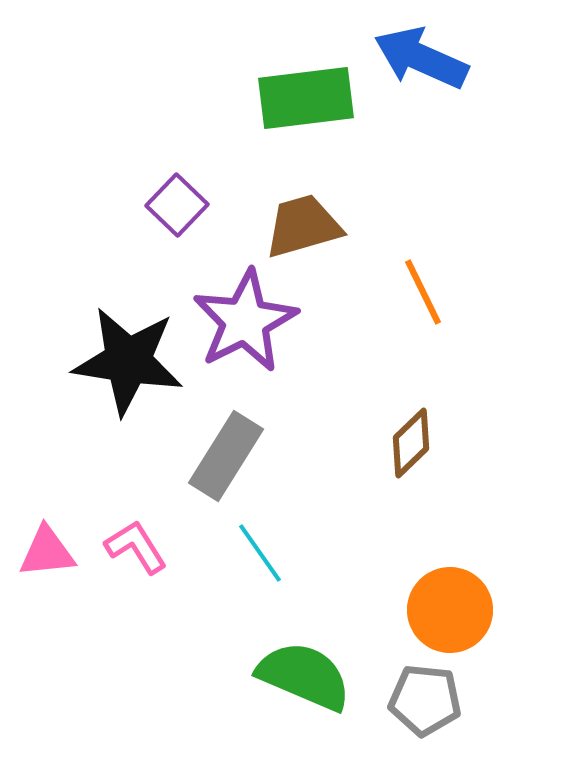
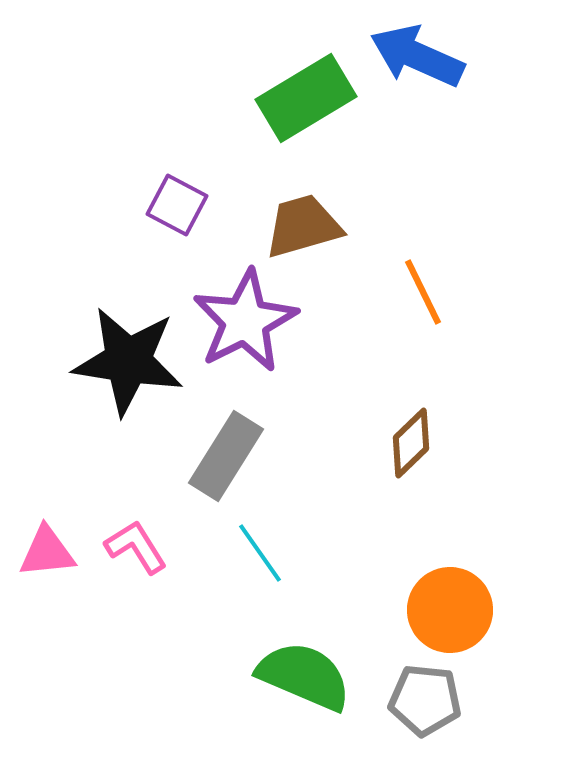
blue arrow: moved 4 px left, 2 px up
green rectangle: rotated 24 degrees counterclockwise
purple square: rotated 16 degrees counterclockwise
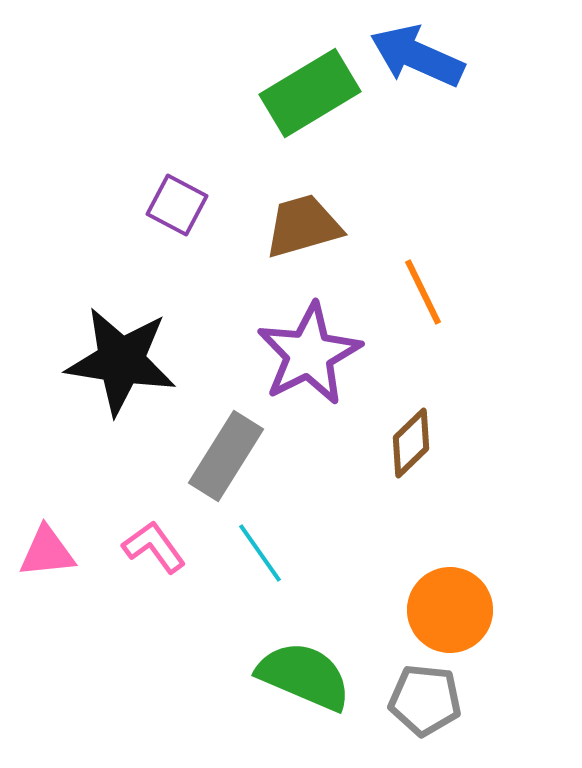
green rectangle: moved 4 px right, 5 px up
purple star: moved 64 px right, 33 px down
black star: moved 7 px left
pink L-shape: moved 18 px right; rotated 4 degrees counterclockwise
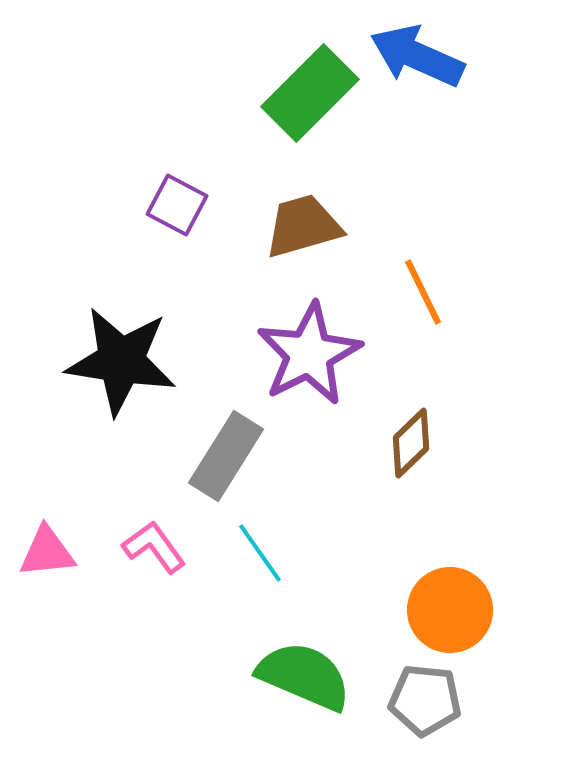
green rectangle: rotated 14 degrees counterclockwise
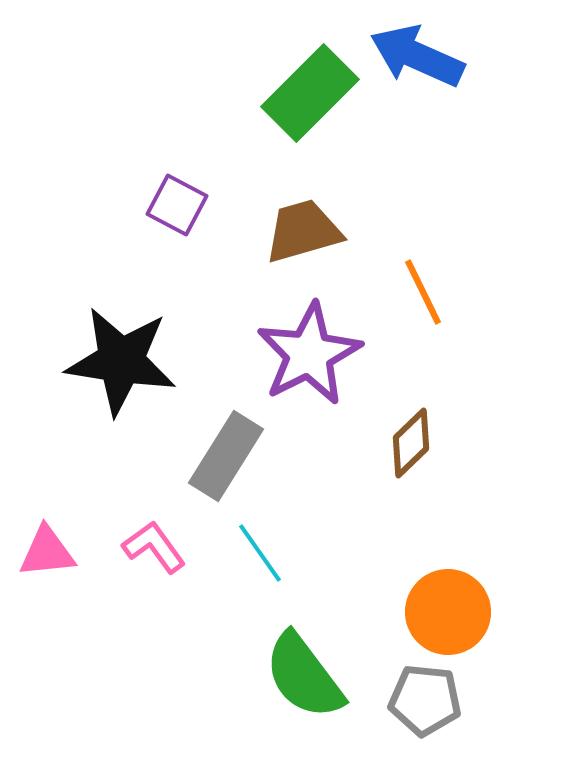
brown trapezoid: moved 5 px down
orange circle: moved 2 px left, 2 px down
green semicircle: rotated 150 degrees counterclockwise
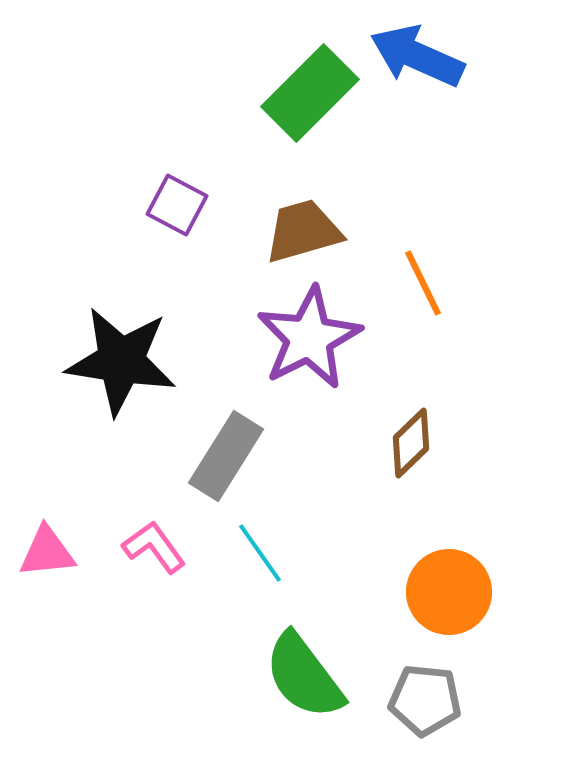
orange line: moved 9 px up
purple star: moved 16 px up
orange circle: moved 1 px right, 20 px up
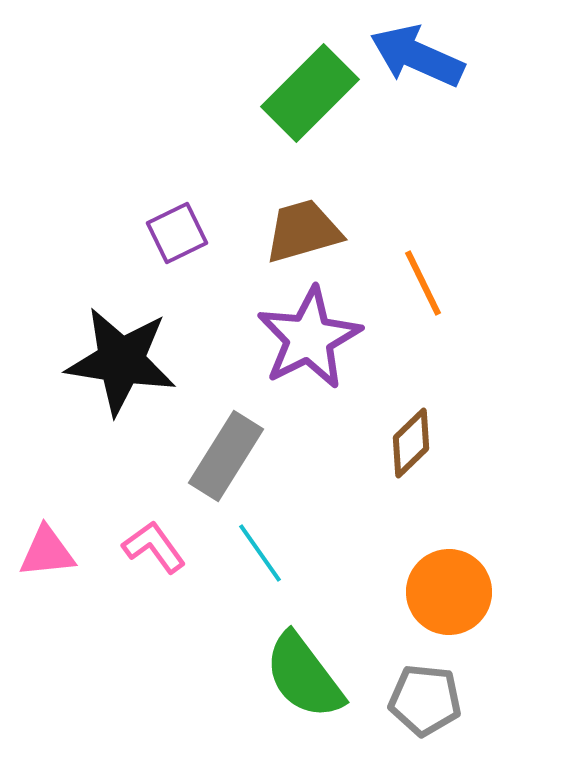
purple square: moved 28 px down; rotated 36 degrees clockwise
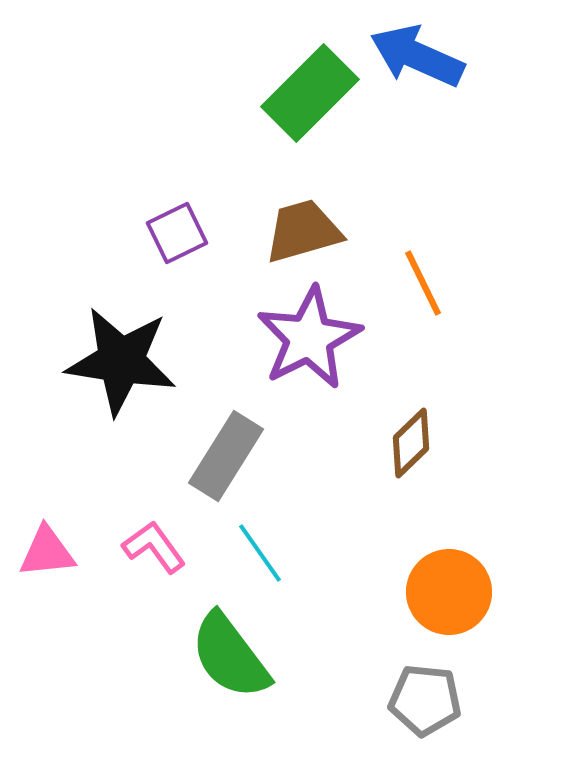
green semicircle: moved 74 px left, 20 px up
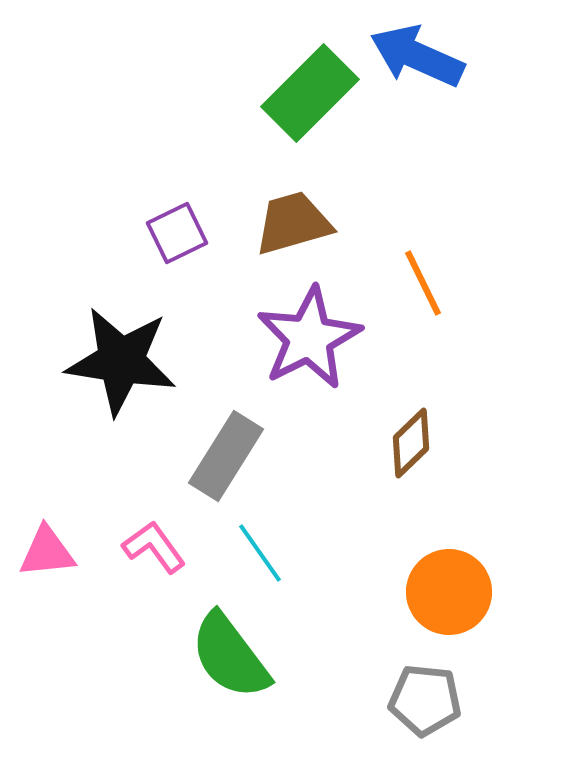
brown trapezoid: moved 10 px left, 8 px up
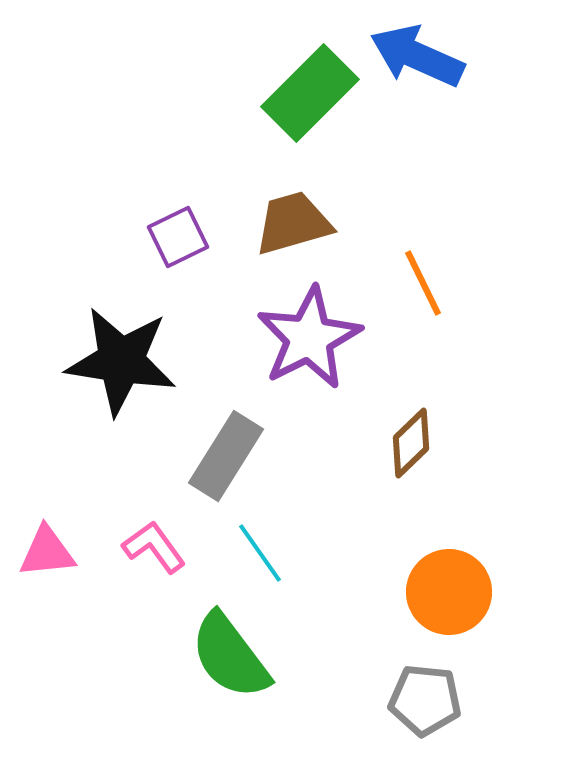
purple square: moved 1 px right, 4 px down
